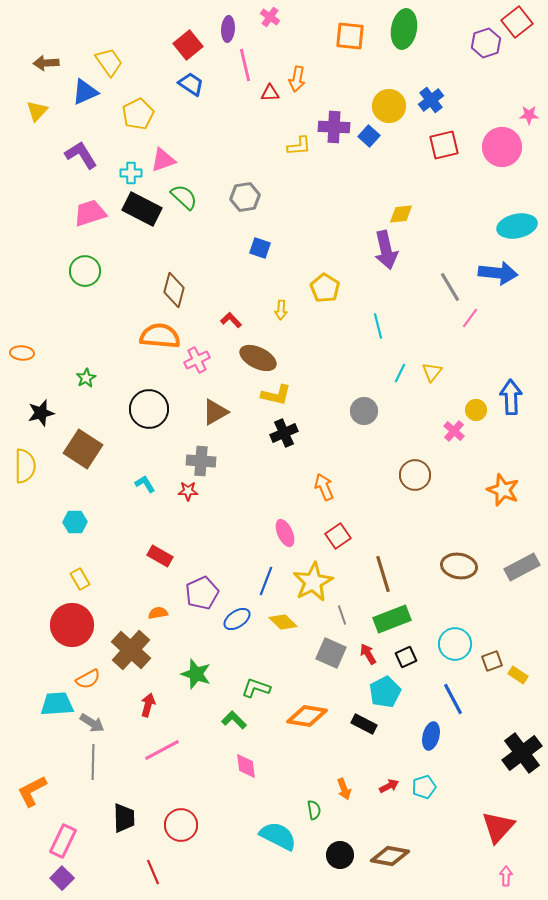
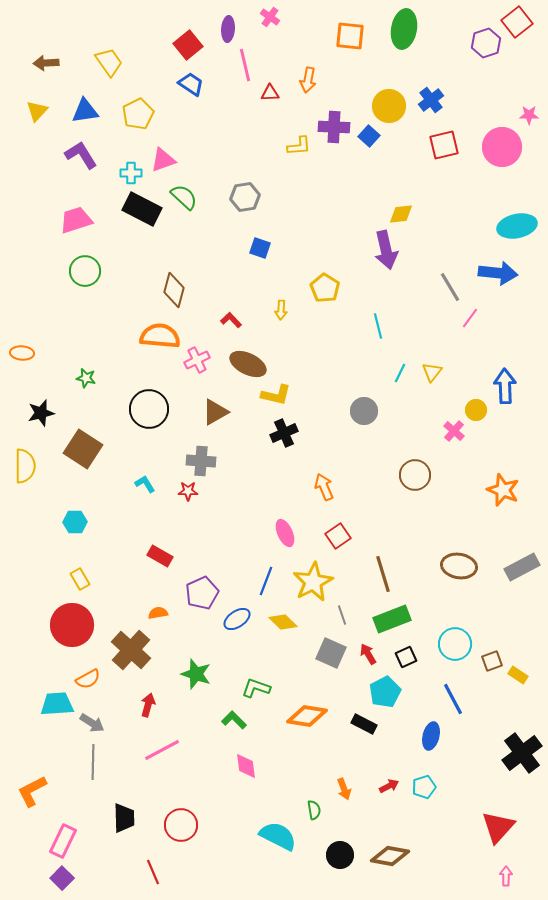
orange arrow at (297, 79): moved 11 px right, 1 px down
blue triangle at (85, 92): moved 19 px down; rotated 16 degrees clockwise
pink trapezoid at (90, 213): moved 14 px left, 7 px down
brown ellipse at (258, 358): moved 10 px left, 6 px down
green star at (86, 378): rotated 30 degrees counterclockwise
blue arrow at (511, 397): moved 6 px left, 11 px up
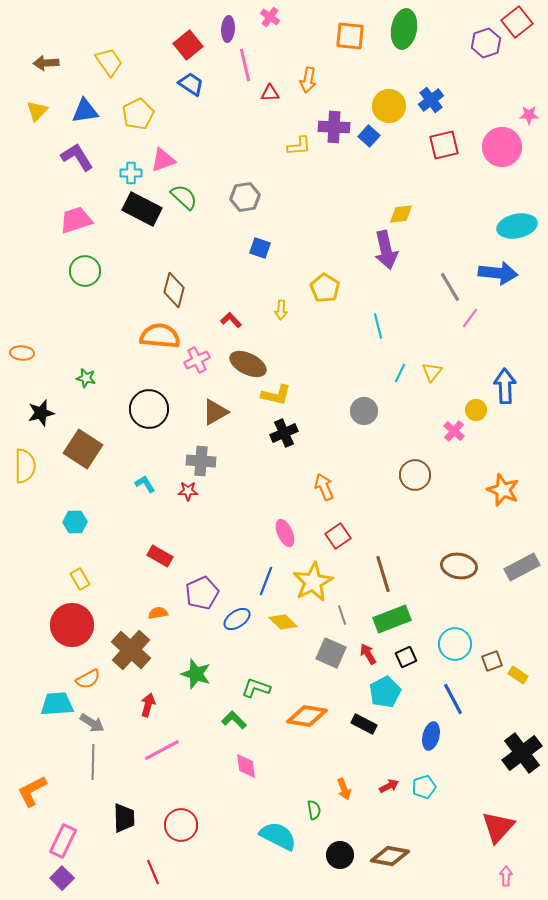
purple L-shape at (81, 155): moved 4 px left, 2 px down
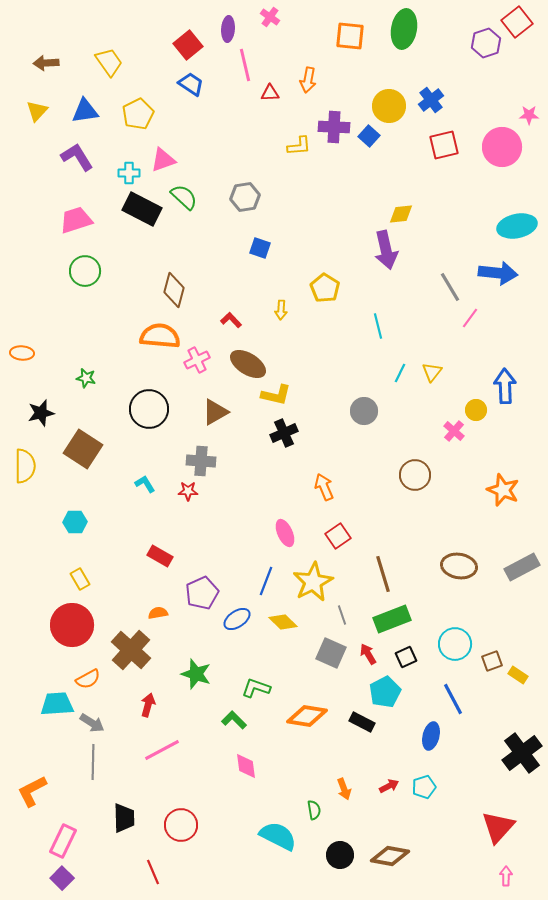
cyan cross at (131, 173): moved 2 px left
brown ellipse at (248, 364): rotated 6 degrees clockwise
black rectangle at (364, 724): moved 2 px left, 2 px up
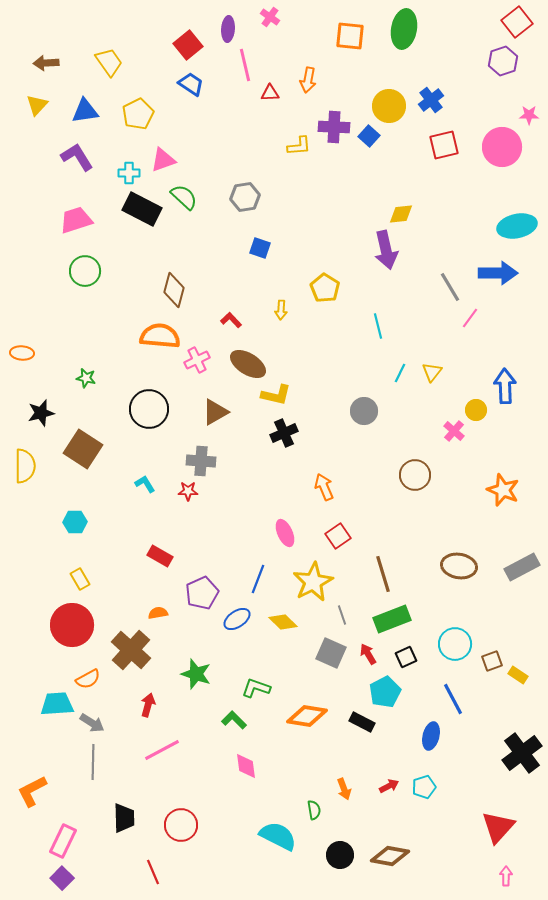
purple hexagon at (486, 43): moved 17 px right, 18 px down
yellow triangle at (37, 111): moved 6 px up
blue arrow at (498, 273): rotated 6 degrees counterclockwise
blue line at (266, 581): moved 8 px left, 2 px up
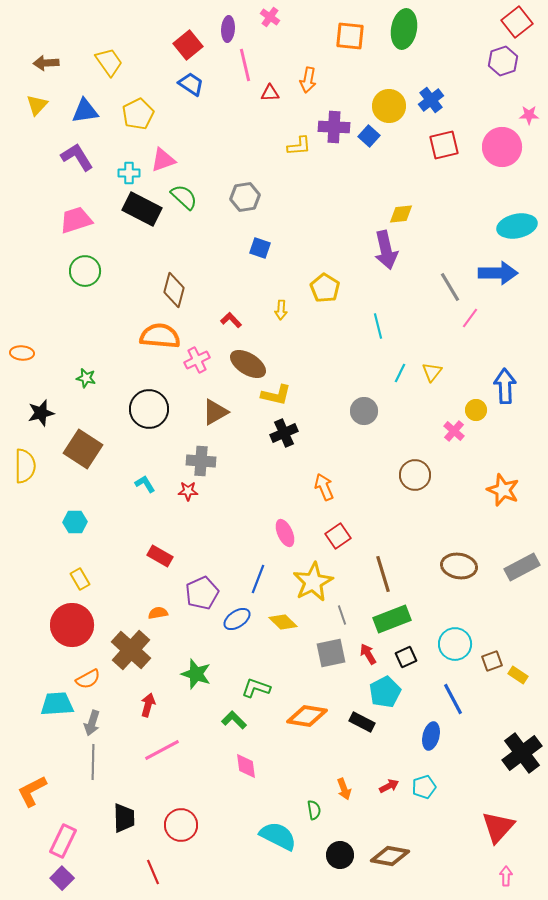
gray square at (331, 653): rotated 36 degrees counterclockwise
gray arrow at (92, 723): rotated 75 degrees clockwise
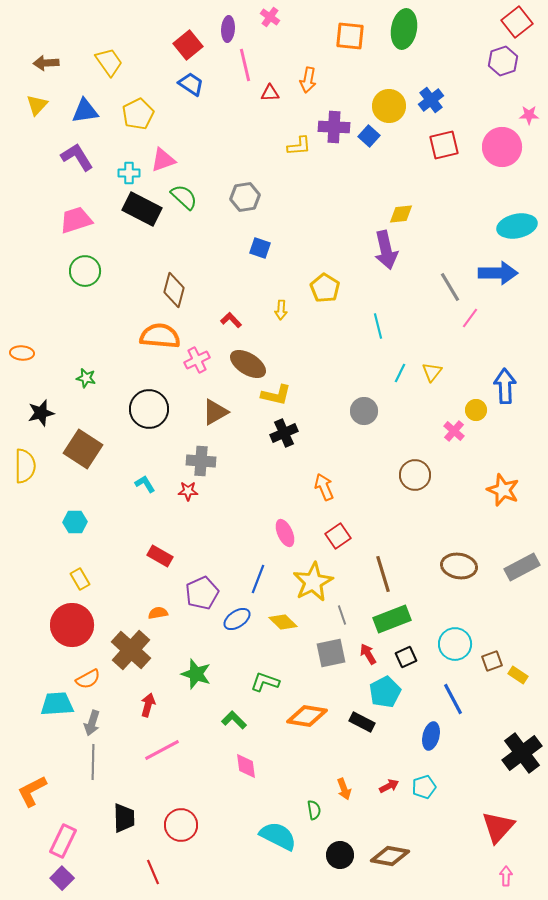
green L-shape at (256, 688): moved 9 px right, 6 px up
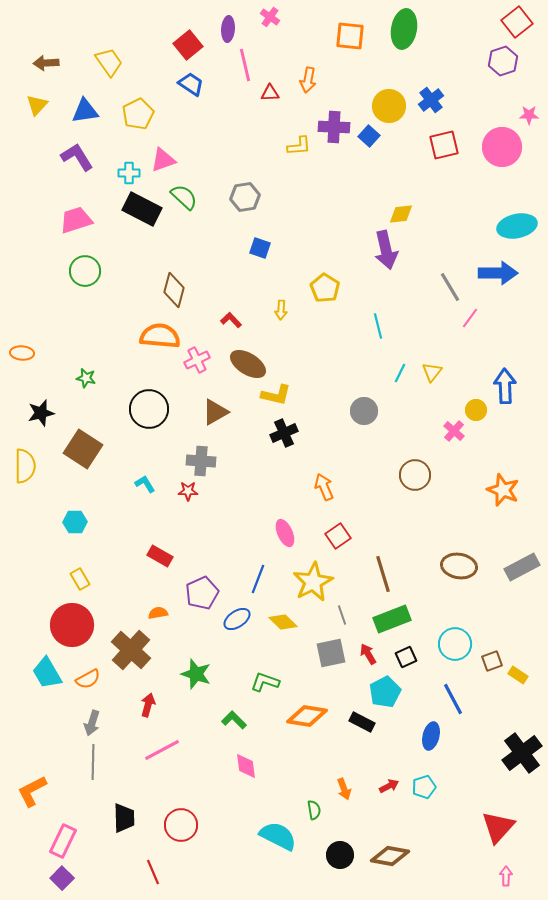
cyan trapezoid at (57, 704): moved 10 px left, 31 px up; rotated 116 degrees counterclockwise
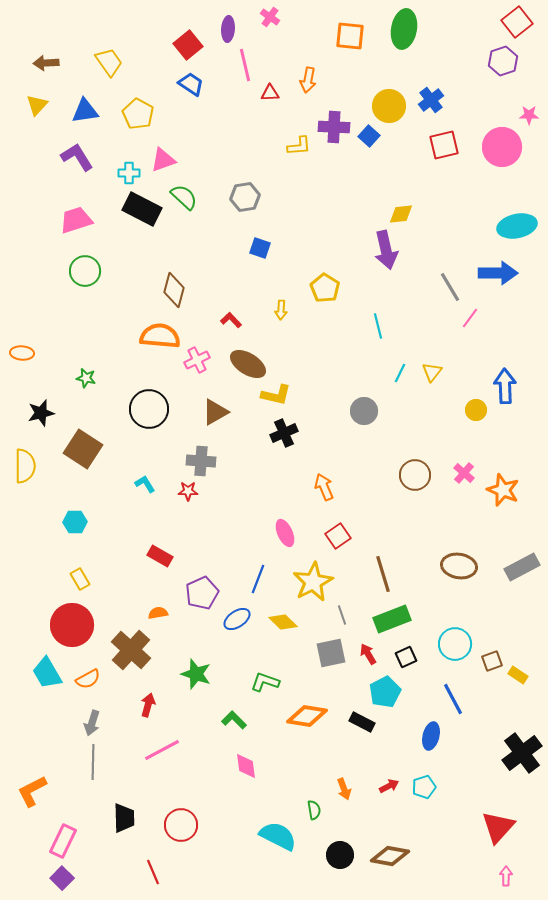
yellow pentagon at (138, 114): rotated 16 degrees counterclockwise
pink cross at (454, 431): moved 10 px right, 42 px down
